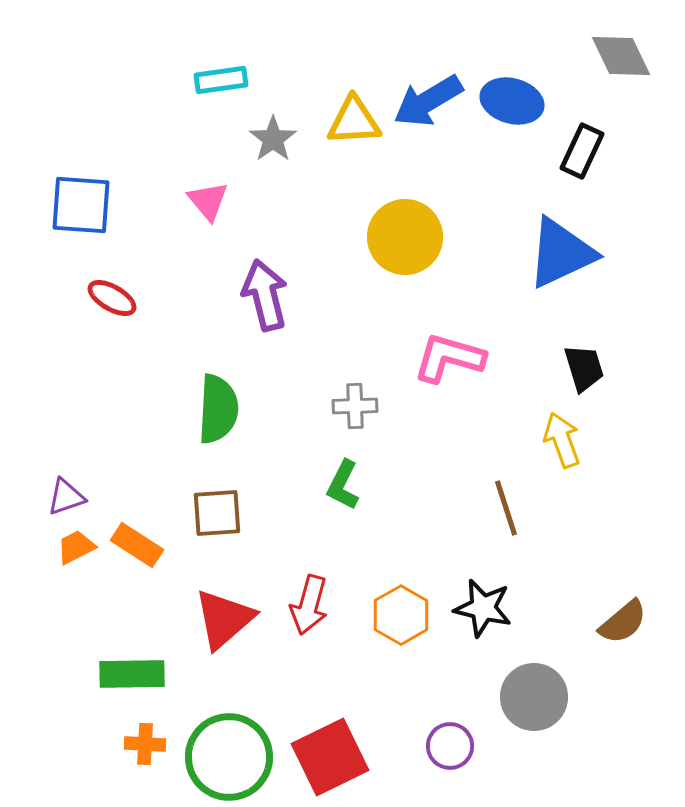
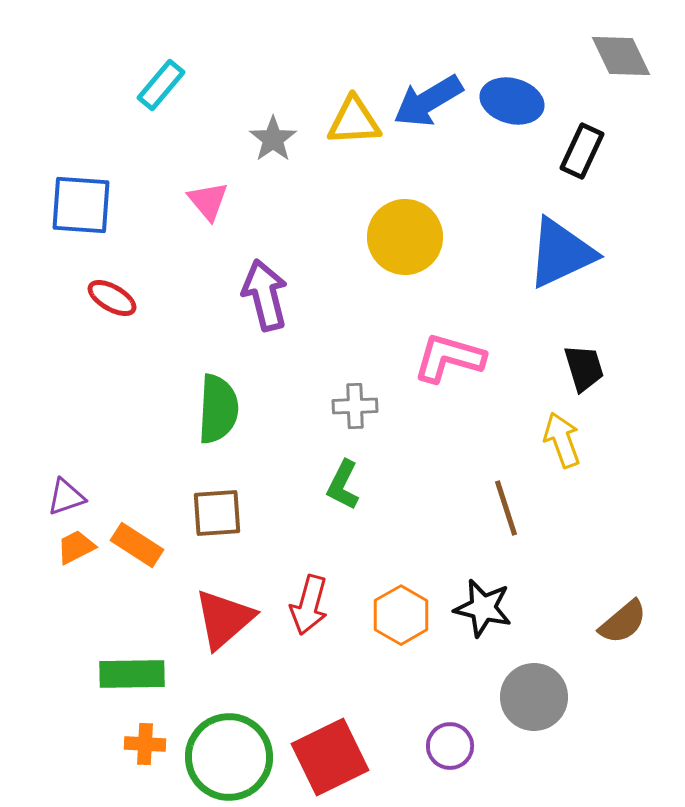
cyan rectangle: moved 60 px left, 5 px down; rotated 42 degrees counterclockwise
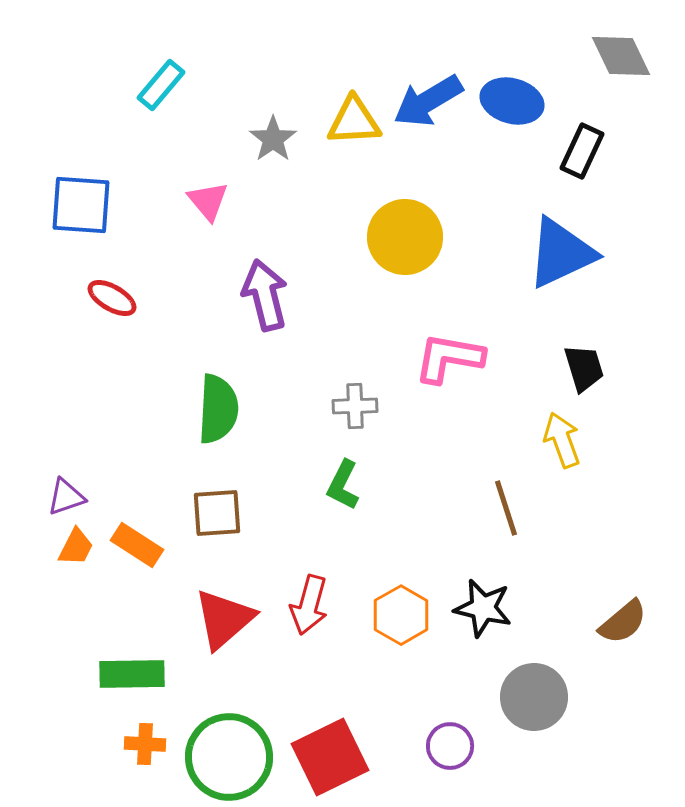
pink L-shape: rotated 6 degrees counterclockwise
orange trapezoid: rotated 144 degrees clockwise
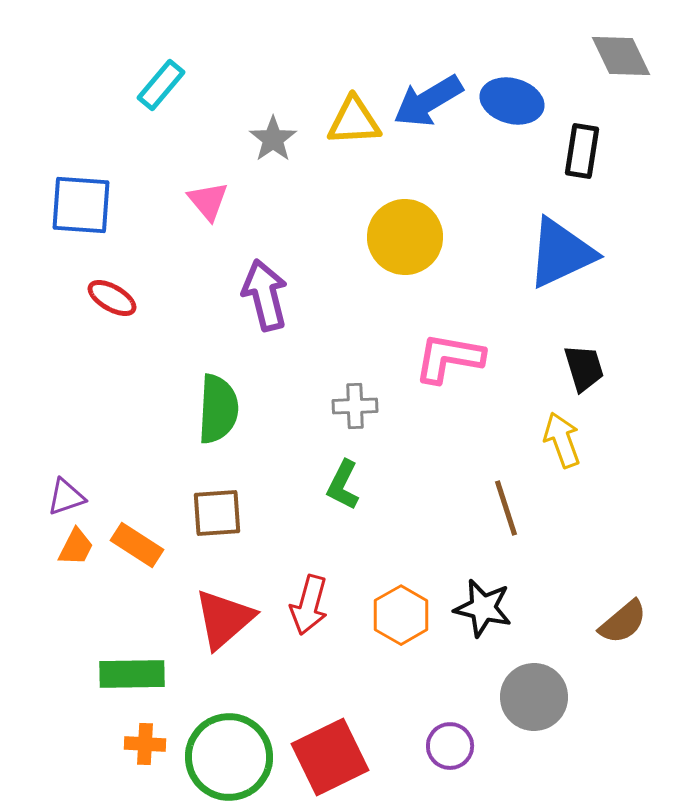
black rectangle: rotated 16 degrees counterclockwise
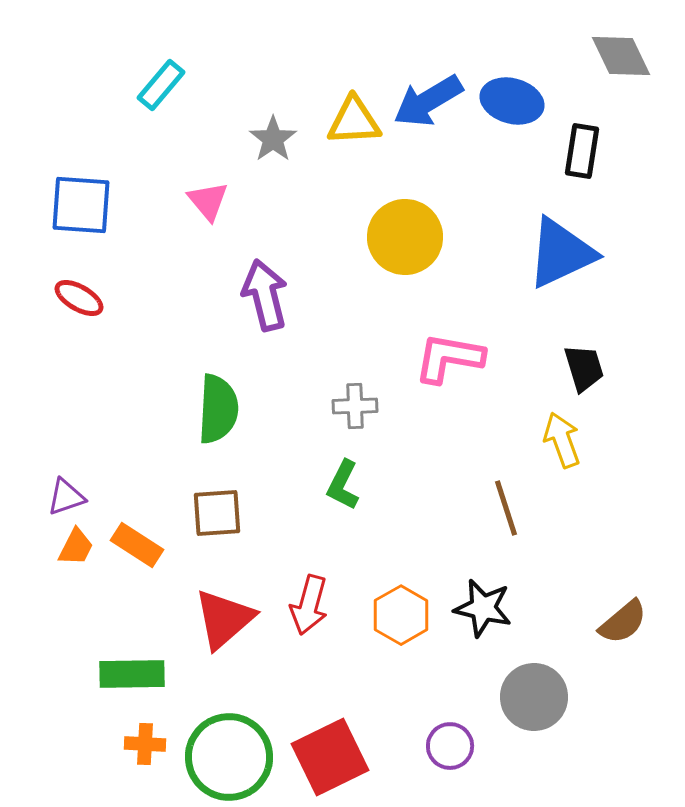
red ellipse: moved 33 px left
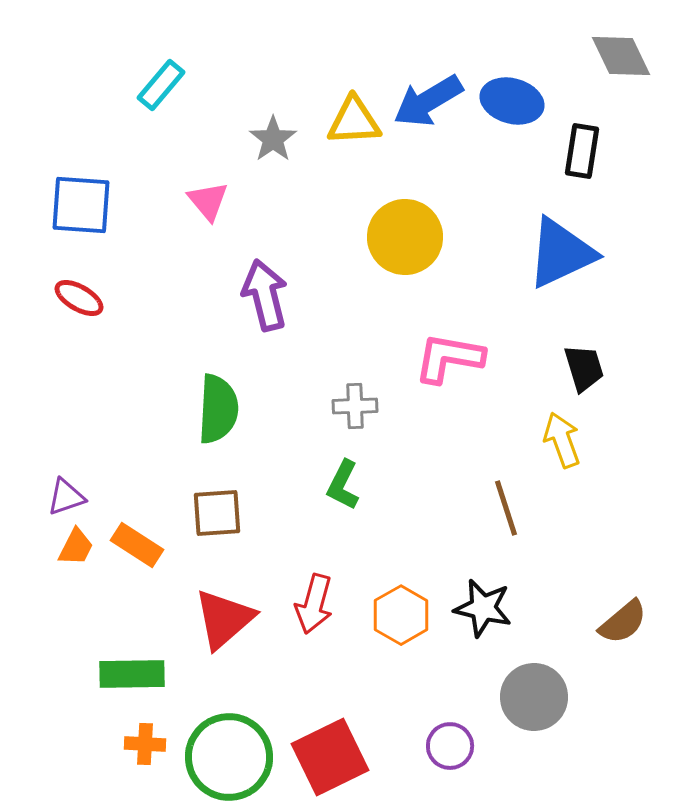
red arrow: moved 5 px right, 1 px up
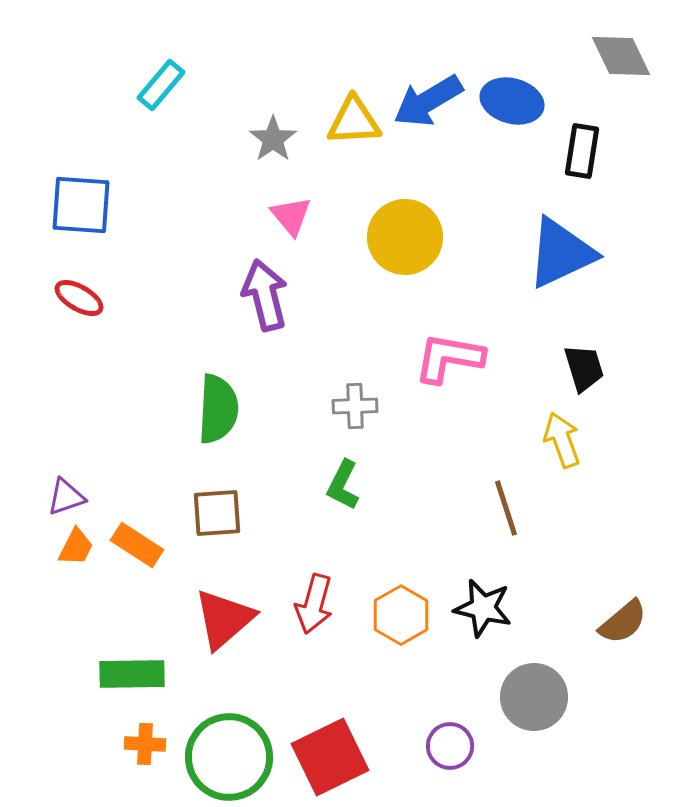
pink triangle: moved 83 px right, 15 px down
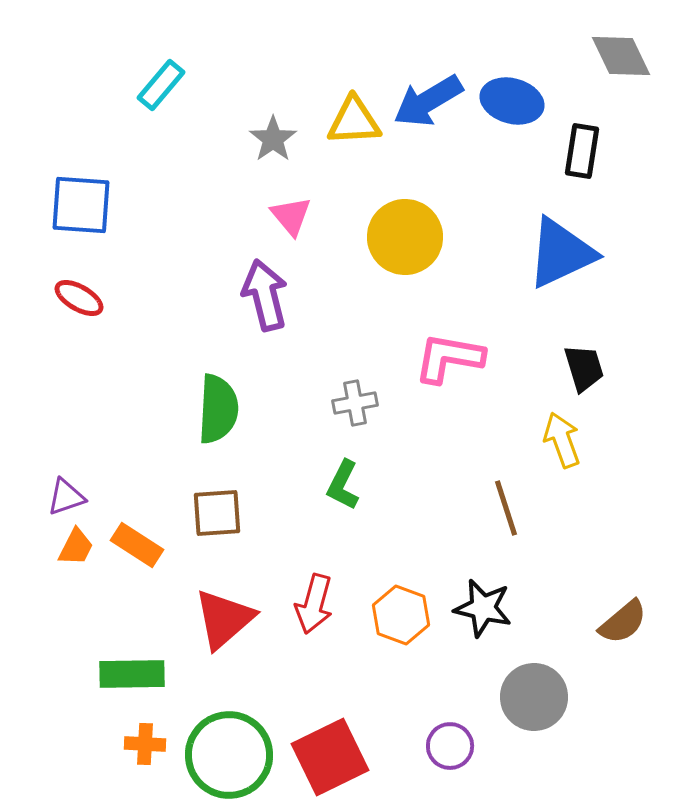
gray cross: moved 3 px up; rotated 9 degrees counterclockwise
orange hexagon: rotated 10 degrees counterclockwise
green circle: moved 2 px up
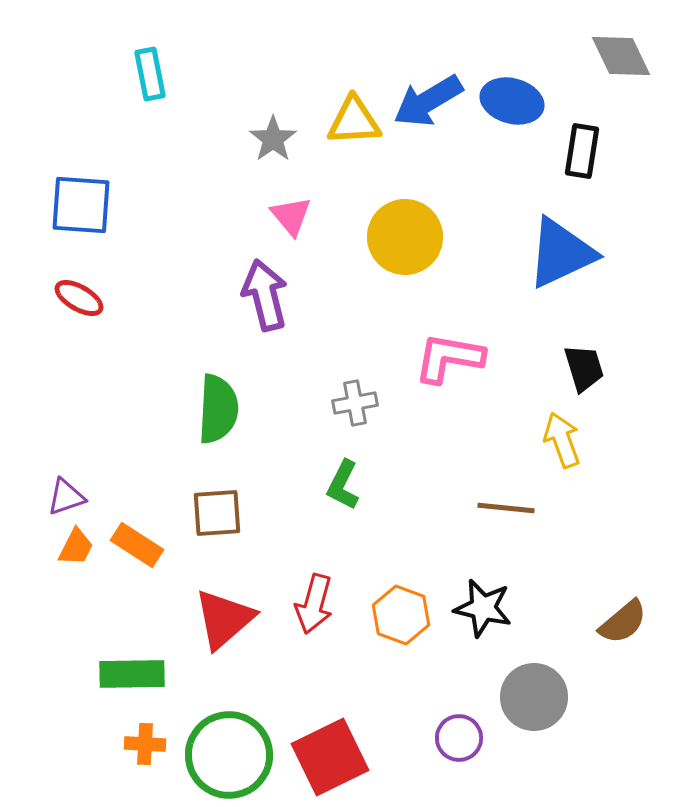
cyan rectangle: moved 11 px left, 11 px up; rotated 51 degrees counterclockwise
brown line: rotated 66 degrees counterclockwise
purple circle: moved 9 px right, 8 px up
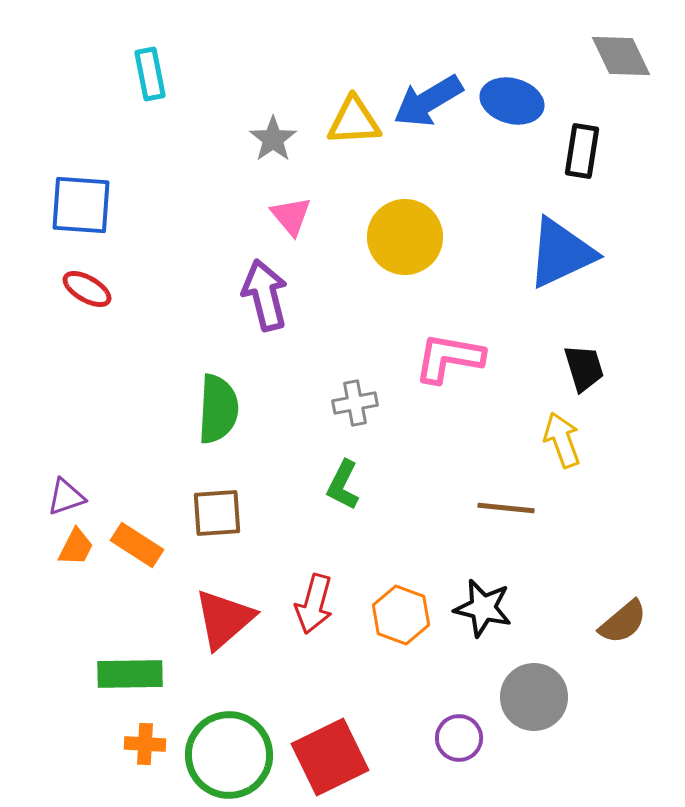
red ellipse: moved 8 px right, 9 px up
green rectangle: moved 2 px left
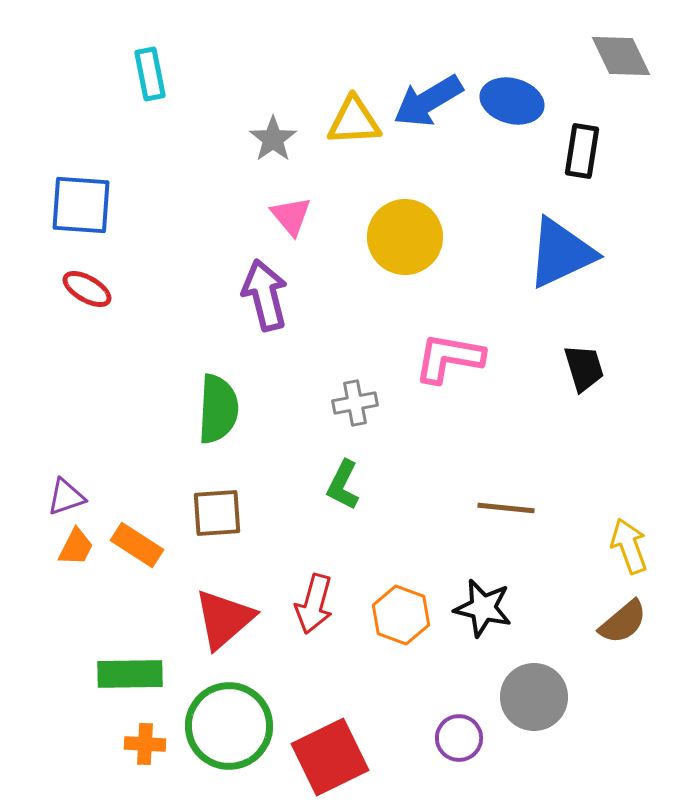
yellow arrow: moved 67 px right, 106 px down
green circle: moved 29 px up
